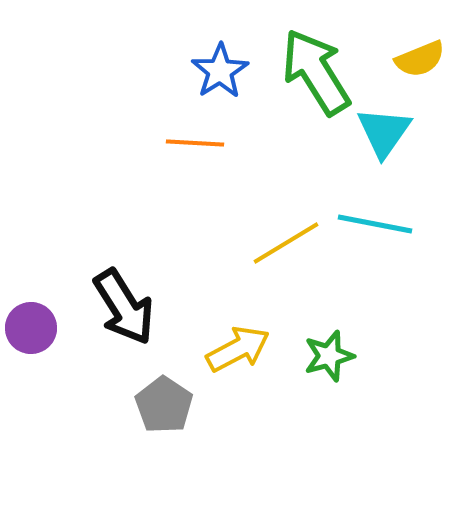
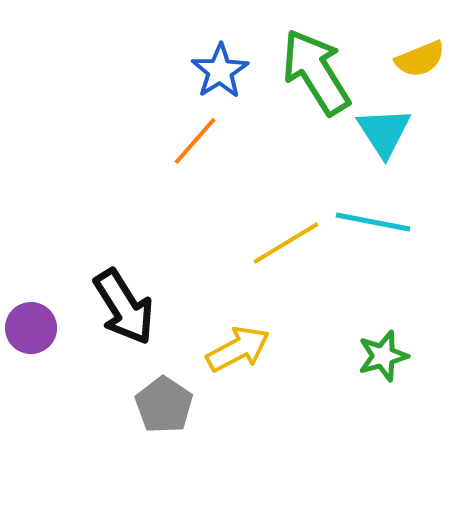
cyan triangle: rotated 8 degrees counterclockwise
orange line: moved 2 px up; rotated 52 degrees counterclockwise
cyan line: moved 2 px left, 2 px up
green star: moved 54 px right
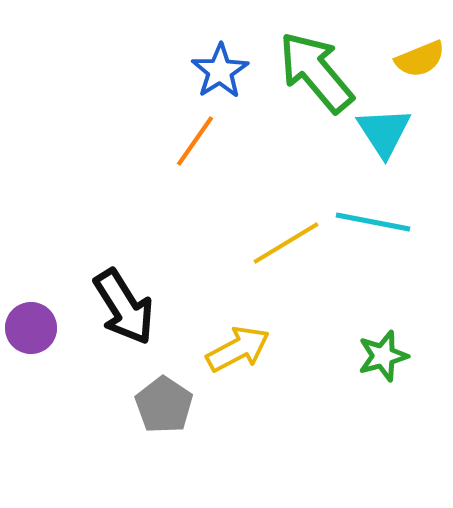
green arrow: rotated 8 degrees counterclockwise
orange line: rotated 6 degrees counterclockwise
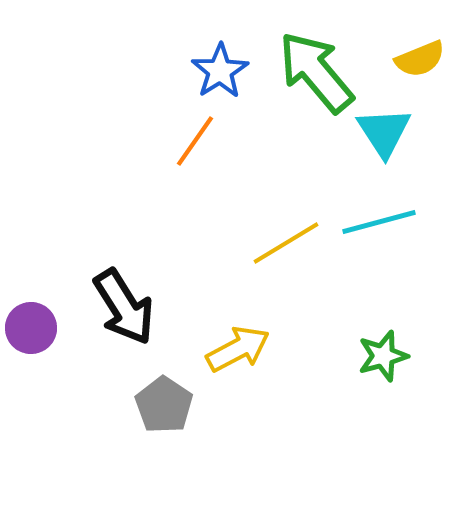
cyan line: moved 6 px right; rotated 26 degrees counterclockwise
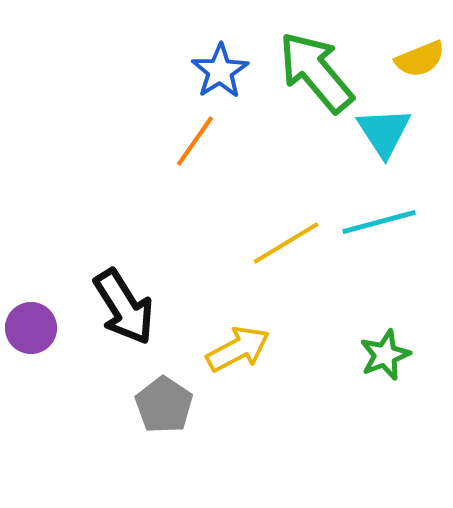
green star: moved 2 px right, 1 px up; rotated 6 degrees counterclockwise
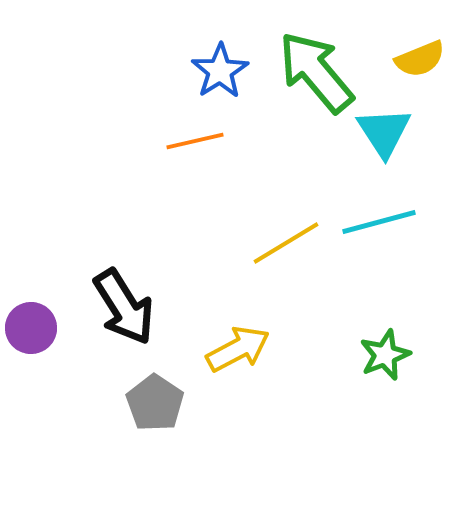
orange line: rotated 42 degrees clockwise
gray pentagon: moved 9 px left, 2 px up
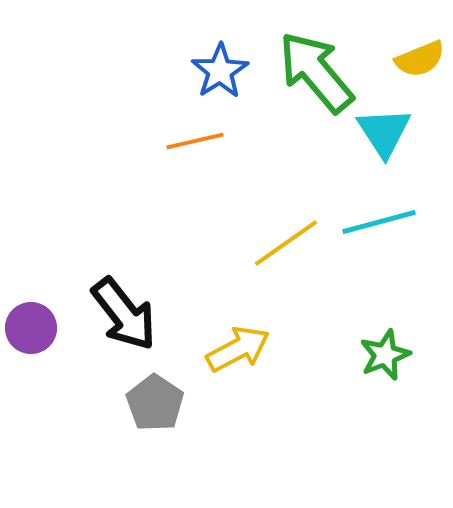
yellow line: rotated 4 degrees counterclockwise
black arrow: moved 7 px down; rotated 6 degrees counterclockwise
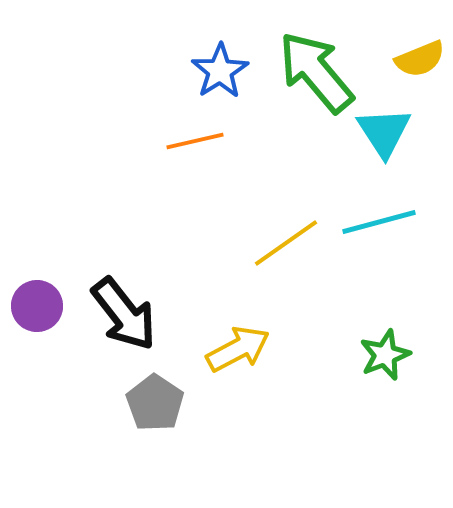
purple circle: moved 6 px right, 22 px up
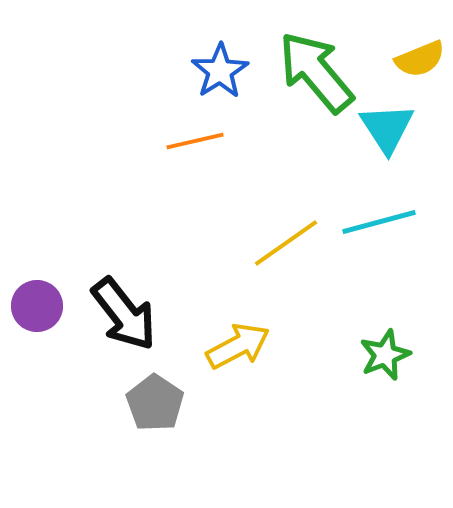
cyan triangle: moved 3 px right, 4 px up
yellow arrow: moved 3 px up
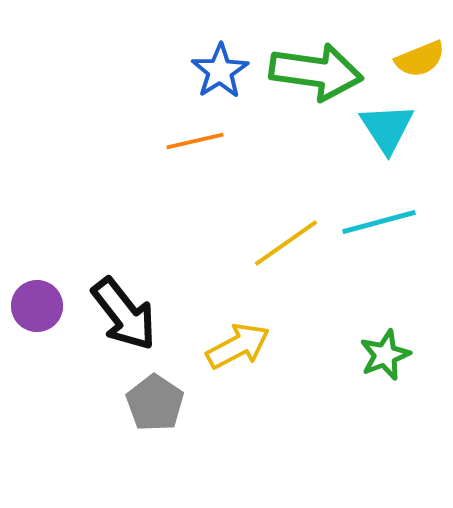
green arrow: rotated 138 degrees clockwise
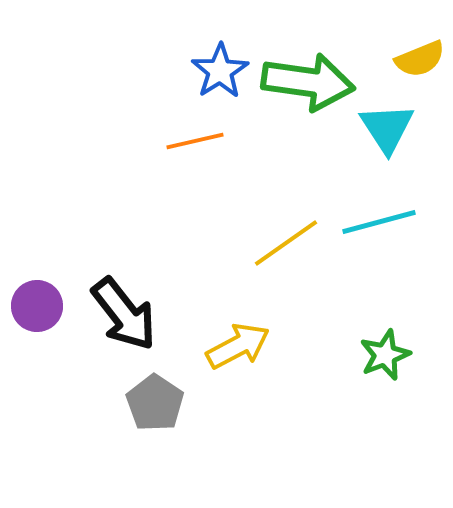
green arrow: moved 8 px left, 10 px down
